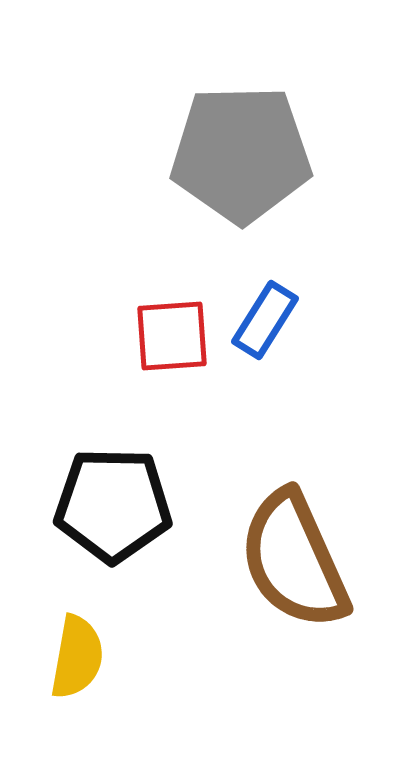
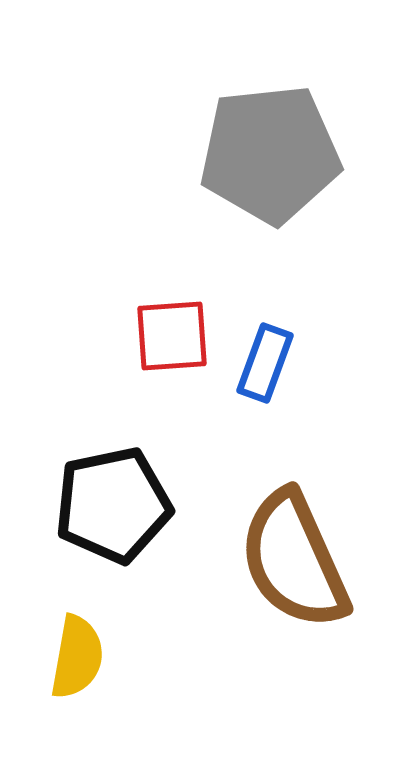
gray pentagon: moved 29 px right; rotated 5 degrees counterclockwise
blue rectangle: moved 43 px down; rotated 12 degrees counterclockwise
black pentagon: rotated 13 degrees counterclockwise
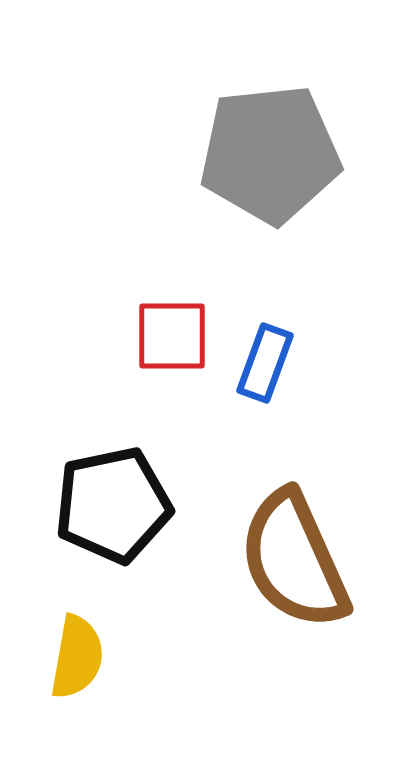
red square: rotated 4 degrees clockwise
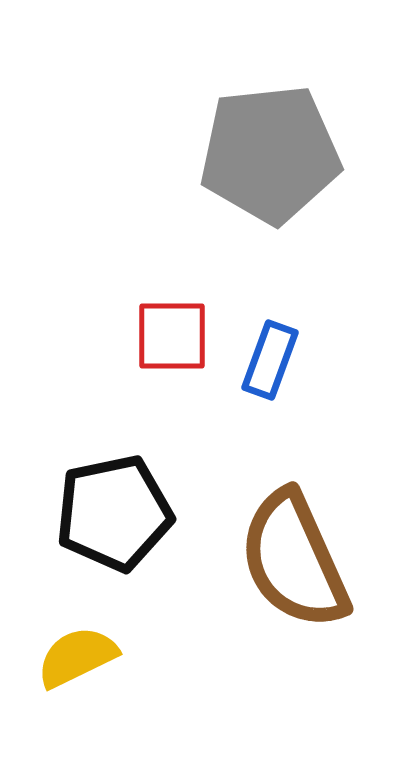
blue rectangle: moved 5 px right, 3 px up
black pentagon: moved 1 px right, 8 px down
yellow semicircle: rotated 126 degrees counterclockwise
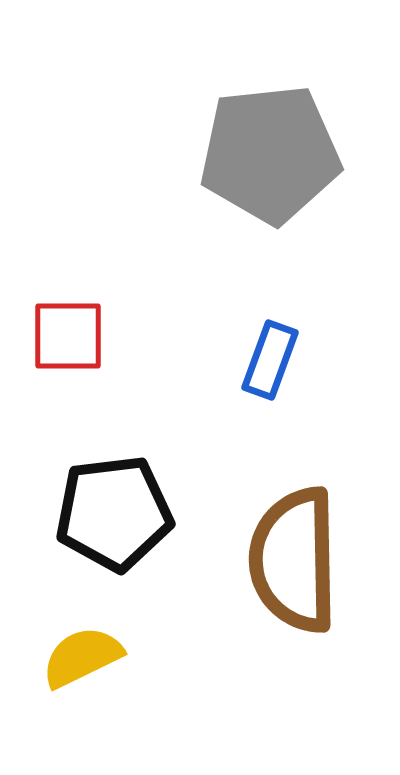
red square: moved 104 px left
black pentagon: rotated 5 degrees clockwise
brown semicircle: rotated 23 degrees clockwise
yellow semicircle: moved 5 px right
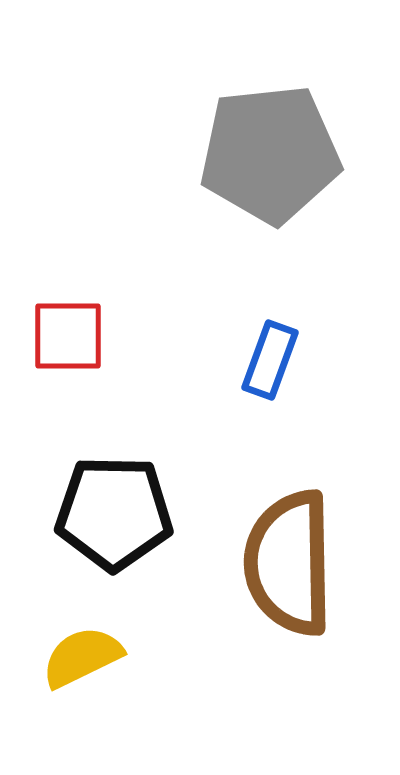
black pentagon: rotated 8 degrees clockwise
brown semicircle: moved 5 px left, 3 px down
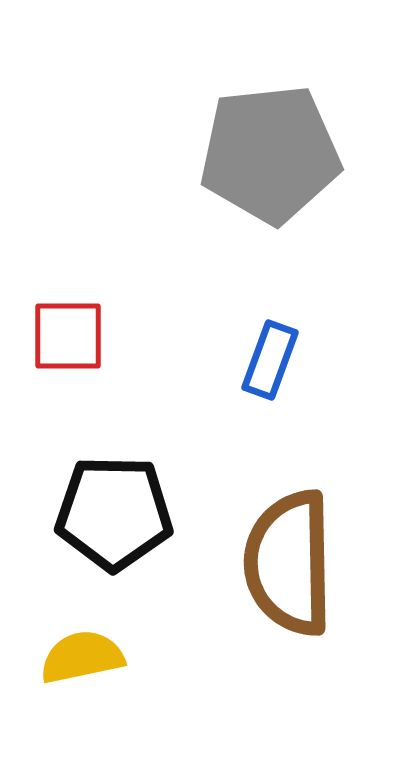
yellow semicircle: rotated 14 degrees clockwise
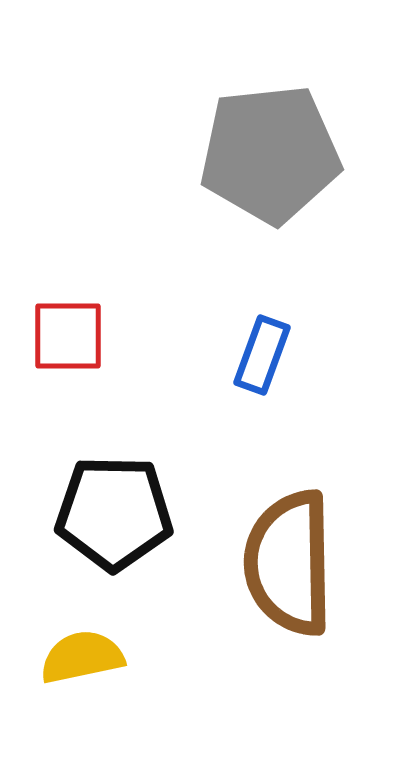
blue rectangle: moved 8 px left, 5 px up
